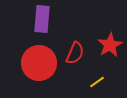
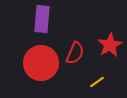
red circle: moved 2 px right
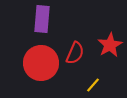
yellow line: moved 4 px left, 3 px down; rotated 14 degrees counterclockwise
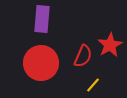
red semicircle: moved 8 px right, 3 px down
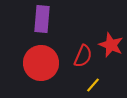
red star: moved 1 px right; rotated 20 degrees counterclockwise
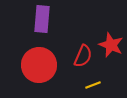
red circle: moved 2 px left, 2 px down
yellow line: rotated 28 degrees clockwise
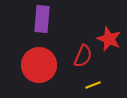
red star: moved 2 px left, 6 px up
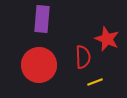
red star: moved 2 px left
red semicircle: moved 1 px down; rotated 25 degrees counterclockwise
yellow line: moved 2 px right, 3 px up
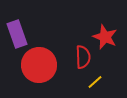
purple rectangle: moved 25 px left, 15 px down; rotated 24 degrees counterclockwise
red star: moved 2 px left, 2 px up
yellow line: rotated 21 degrees counterclockwise
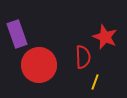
yellow line: rotated 28 degrees counterclockwise
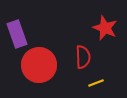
red star: moved 9 px up
yellow line: moved 1 px right, 1 px down; rotated 49 degrees clockwise
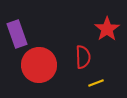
red star: moved 2 px right, 1 px down; rotated 15 degrees clockwise
